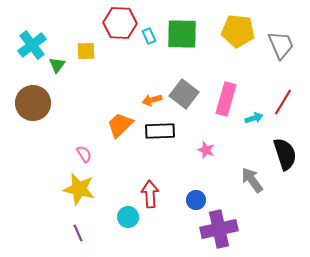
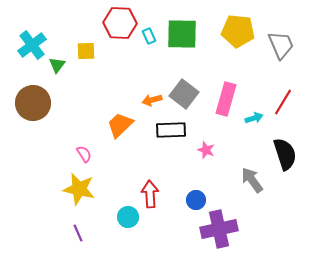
black rectangle: moved 11 px right, 1 px up
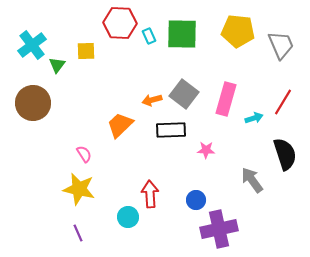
pink star: rotated 18 degrees counterclockwise
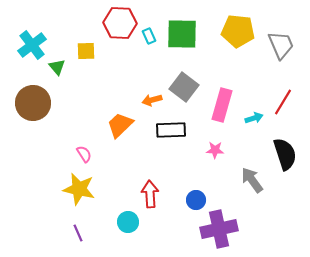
green triangle: moved 2 px down; rotated 18 degrees counterclockwise
gray square: moved 7 px up
pink rectangle: moved 4 px left, 6 px down
pink star: moved 9 px right
cyan circle: moved 5 px down
